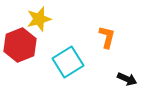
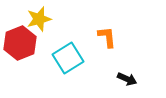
orange L-shape: rotated 20 degrees counterclockwise
red hexagon: moved 2 px up
cyan square: moved 4 px up
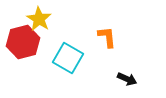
yellow star: rotated 25 degrees counterclockwise
red hexagon: moved 3 px right, 1 px up; rotated 8 degrees clockwise
cyan square: rotated 28 degrees counterclockwise
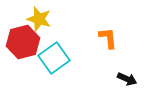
yellow star: rotated 15 degrees counterclockwise
orange L-shape: moved 1 px right, 1 px down
cyan square: moved 14 px left; rotated 24 degrees clockwise
